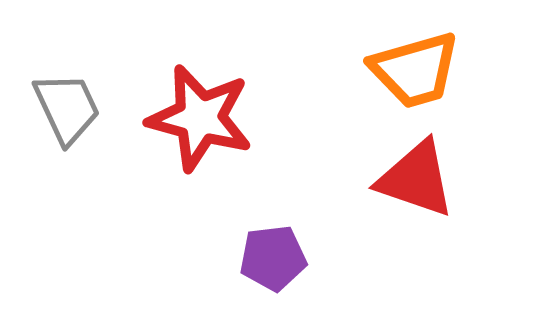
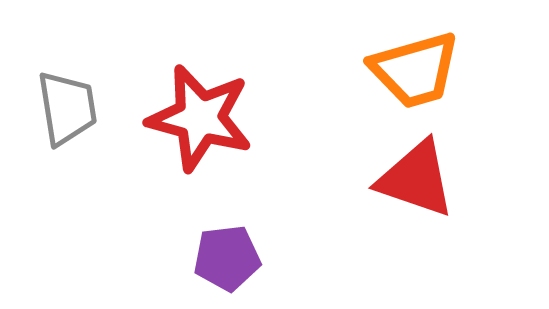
gray trapezoid: rotated 16 degrees clockwise
purple pentagon: moved 46 px left
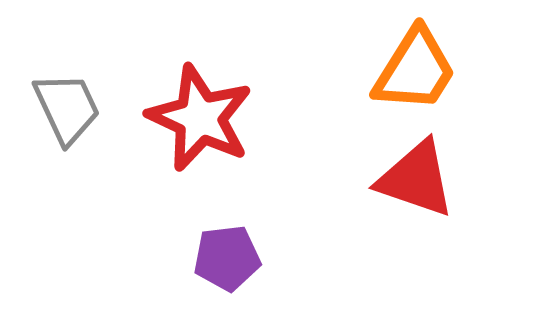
orange trapezoid: rotated 42 degrees counterclockwise
gray trapezoid: rotated 16 degrees counterclockwise
red star: rotated 10 degrees clockwise
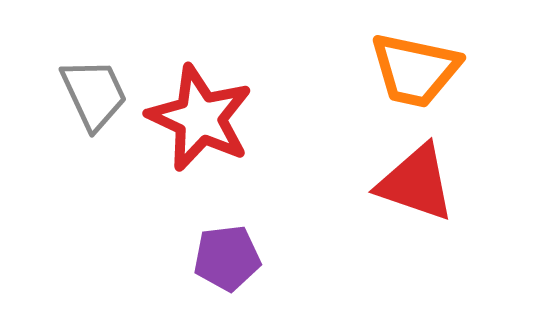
orange trapezoid: rotated 70 degrees clockwise
gray trapezoid: moved 27 px right, 14 px up
red triangle: moved 4 px down
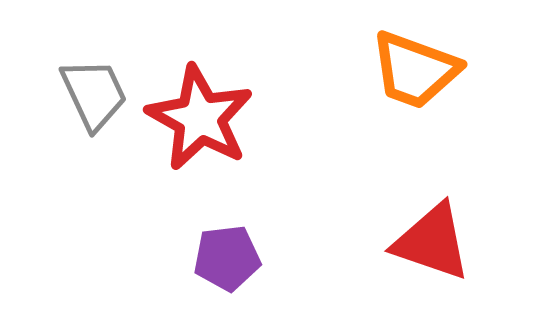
orange trapezoid: rotated 8 degrees clockwise
red star: rotated 4 degrees clockwise
red triangle: moved 16 px right, 59 px down
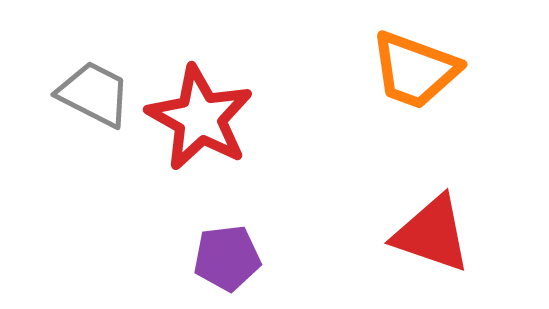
gray trapezoid: rotated 38 degrees counterclockwise
red triangle: moved 8 px up
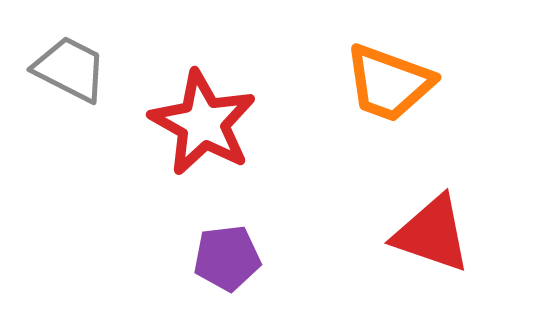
orange trapezoid: moved 26 px left, 13 px down
gray trapezoid: moved 24 px left, 25 px up
red star: moved 3 px right, 5 px down
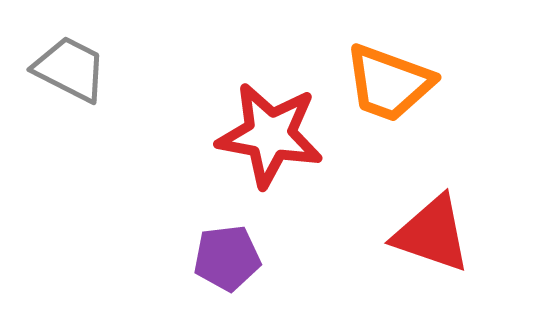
red star: moved 67 px right, 12 px down; rotated 19 degrees counterclockwise
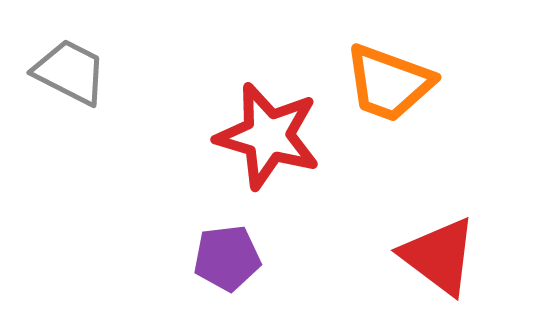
gray trapezoid: moved 3 px down
red star: moved 2 px left, 1 px down; rotated 6 degrees clockwise
red triangle: moved 7 px right, 22 px down; rotated 18 degrees clockwise
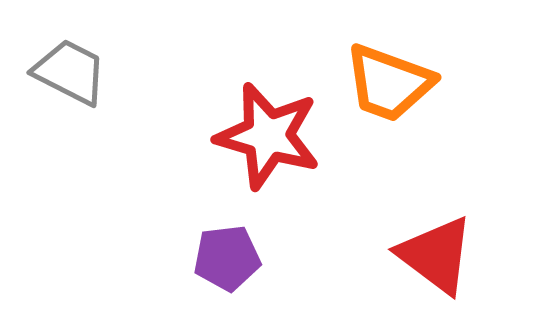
red triangle: moved 3 px left, 1 px up
